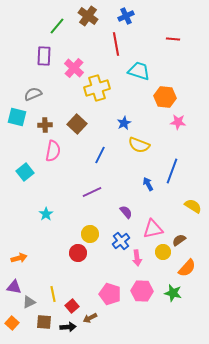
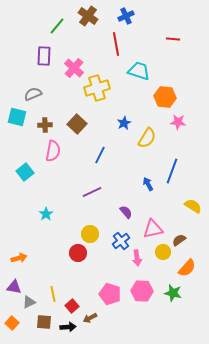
yellow semicircle at (139, 145): moved 8 px right, 7 px up; rotated 80 degrees counterclockwise
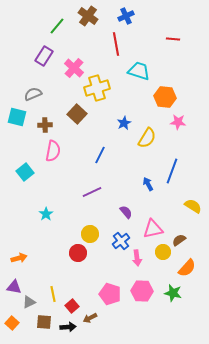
purple rectangle at (44, 56): rotated 30 degrees clockwise
brown square at (77, 124): moved 10 px up
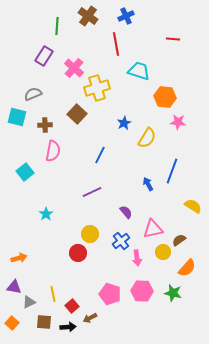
green line at (57, 26): rotated 36 degrees counterclockwise
